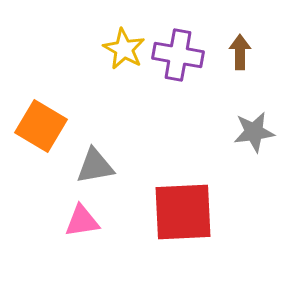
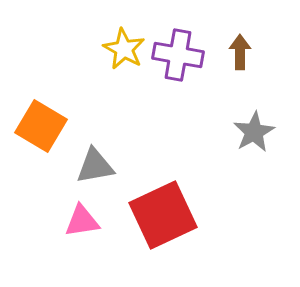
gray star: rotated 21 degrees counterclockwise
red square: moved 20 px left, 3 px down; rotated 22 degrees counterclockwise
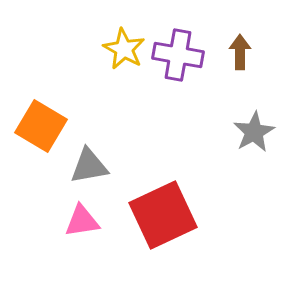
gray triangle: moved 6 px left
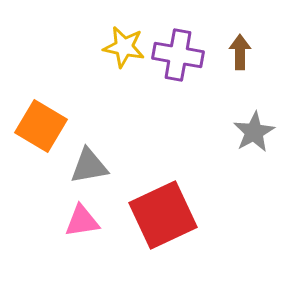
yellow star: moved 2 px up; rotated 18 degrees counterclockwise
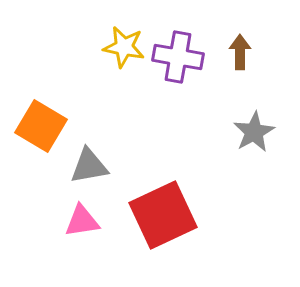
purple cross: moved 2 px down
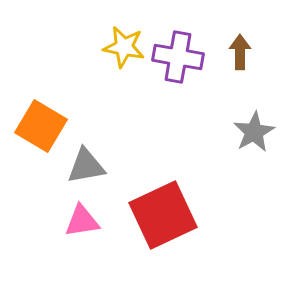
gray triangle: moved 3 px left
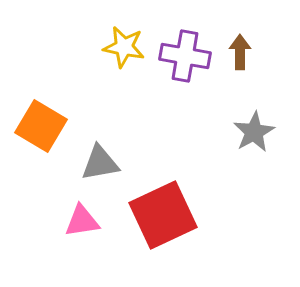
purple cross: moved 7 px right, 1 px up
gray triangle: moved 14 px right, 3 px up
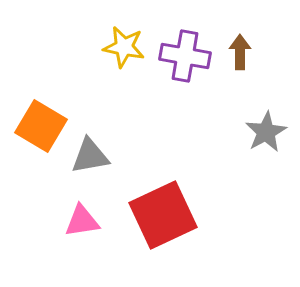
gray star: moved 12 px right
gray triangle: moved 10 px left, 7 px up
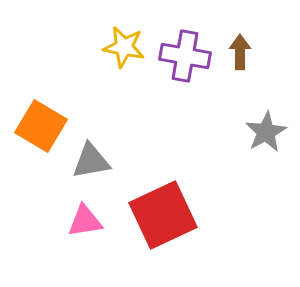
gray triangle: moved 1 px right, 5 px down
pink triangle: moved 3 px right
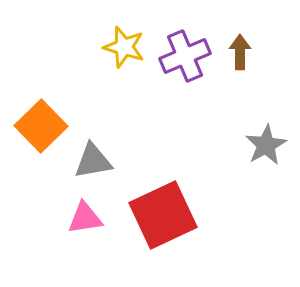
yellow star: rotated 6 degrees clockwise
purple cross: rotated 33 degrees counterclockwise
orange square: rotated 15 degrees clockwise
gray star: moved 13 px down
gray triangle: moved 2 px right
pink triangle: moved 3 px up
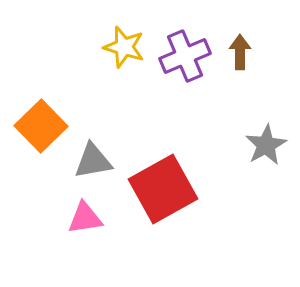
red square: moved 26 px up; rotated 4 degrees counterclockwise
